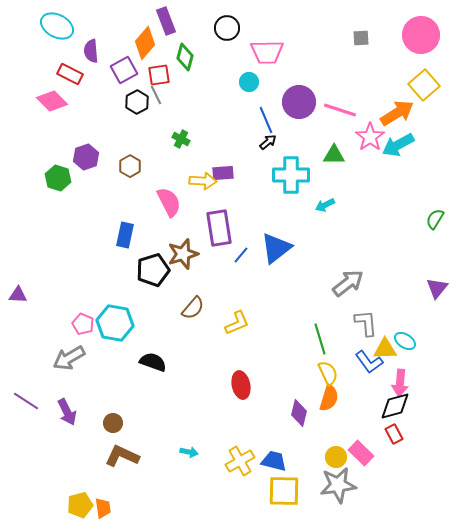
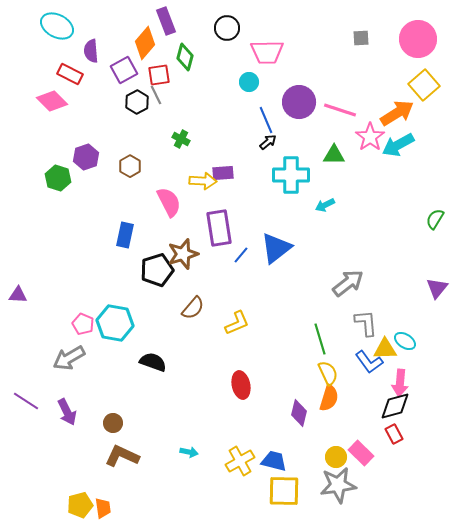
pink circle at (421, 35): moved 3 px left, 4 px down
black pentagon at (153, 270): moved 4 px right
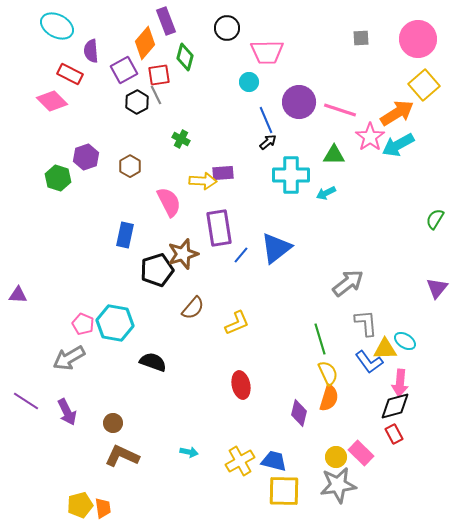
cyan arrow at (325, 205): moved 1 px right, 12 px up
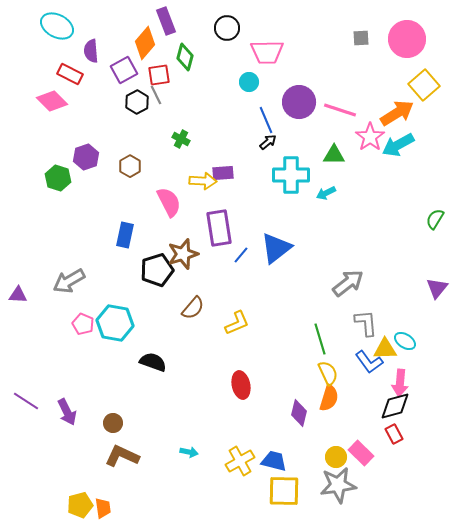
pink circle at (418, 39): moved 11 px left
gray arrow at (69, 358): moved 77 px up
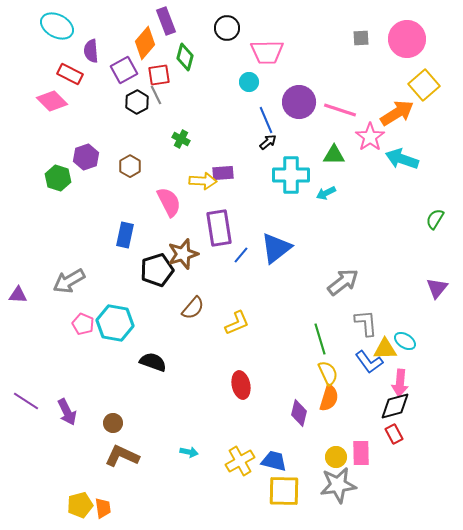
cyan arrow at (398, 145): moved 4 px right, 14 px down; rotated 48 degrees clockwise
gray arrow at (348, 283): moved 5 px left, 1 px up
pink rectangle at (361, 453): rotated 45 degrees clockwise
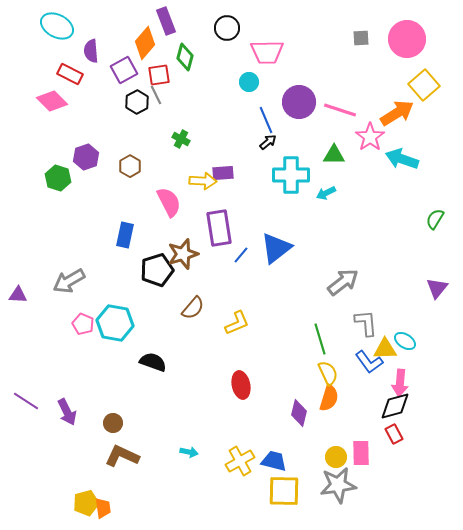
yellow pentagon at (80, 505): moved 6 px right, 2 px up
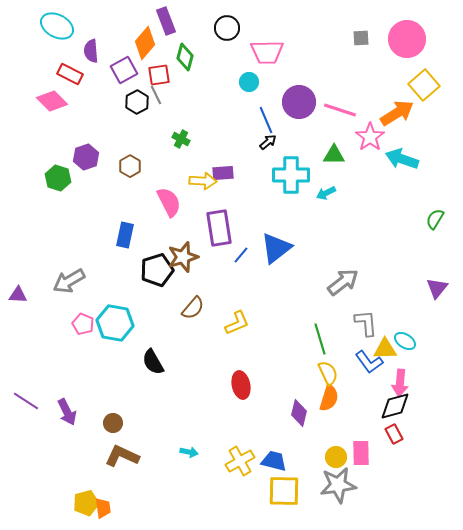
brown star at (183, 254): moved 3 px down
black semicircle at (153, 362): rotated 140 degrees counterclockwise
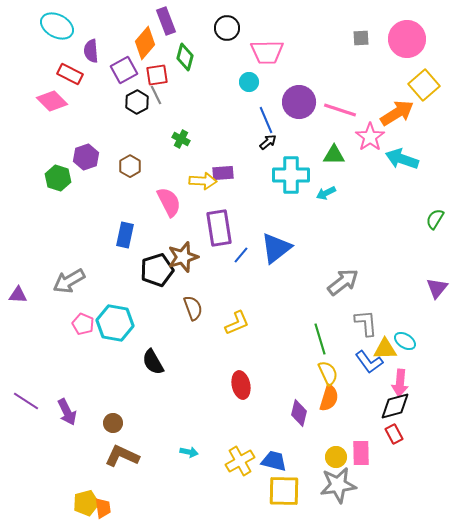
red square at (159, 75): moved 2 px left
brown semicircle at (193, 308): rotated 60 degrees counterclockwise
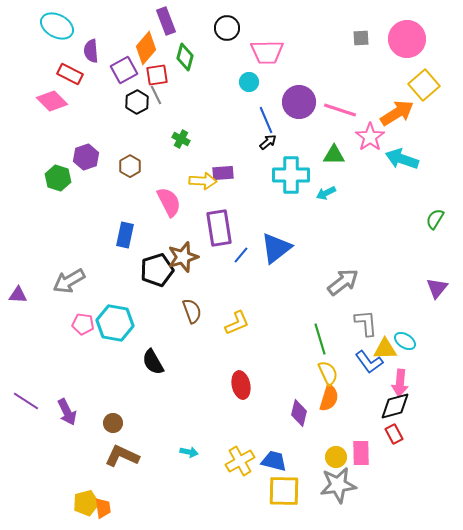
orange diamond at (145, 43): moved 1 px right, 5 px down
brown semicircle at (193, 308): moved 1 px left, 3 px down
pink pentagon at (83, 324): rotated 15 degrees counterclockwise
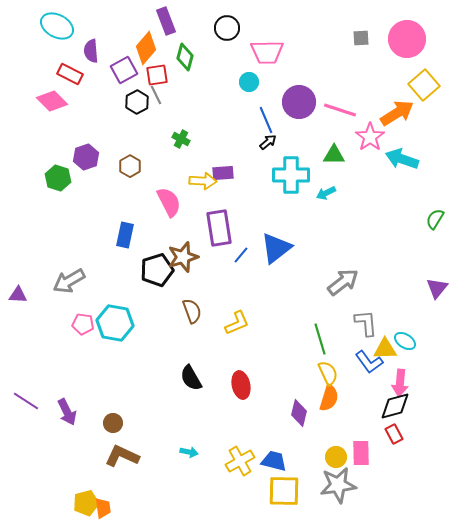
black semicircle at (153, 362): moved 38 px right, 16 px down
